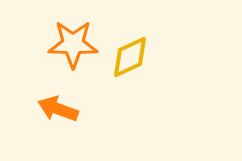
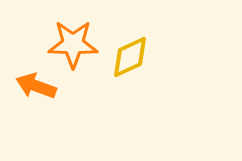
orange arrow: moved 22 px left, 23 px up
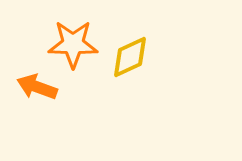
orange arrow: moved 1 px right, 1 px down
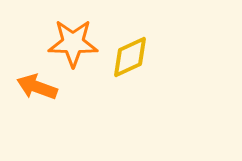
orange star: moved 1 px up
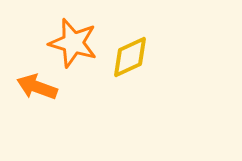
orange star: rotated 15 degrees clockwise
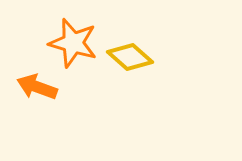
yellow diamond: rotated 66 degrees clockwise
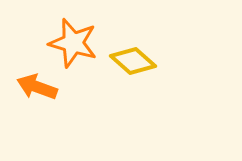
yellow diamond: moved 3 px right, 4 px down
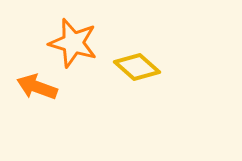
yellow diamond: moved 4 px right, 6 px down
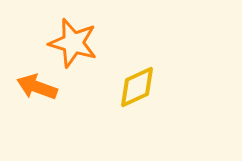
yellow diamond: moved 20 px down; rotated 66 degrees counterclockwise
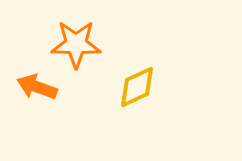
orange star: moved 3 px right, 1 px down; rotated 15 degrees counterclockwise
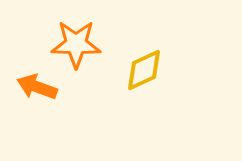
yellow diamond: moved 7 px right, 17 px up
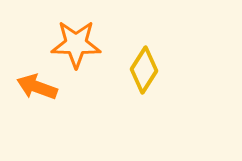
yellow diamond: rotated 33 degrees counterclockwise
